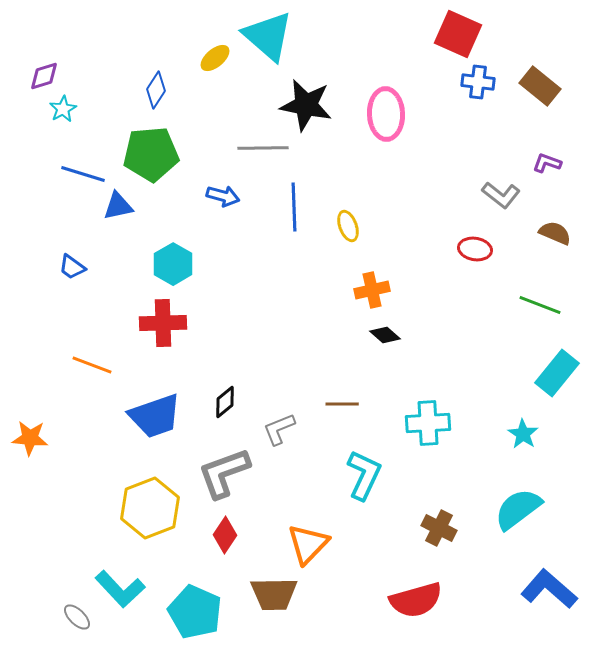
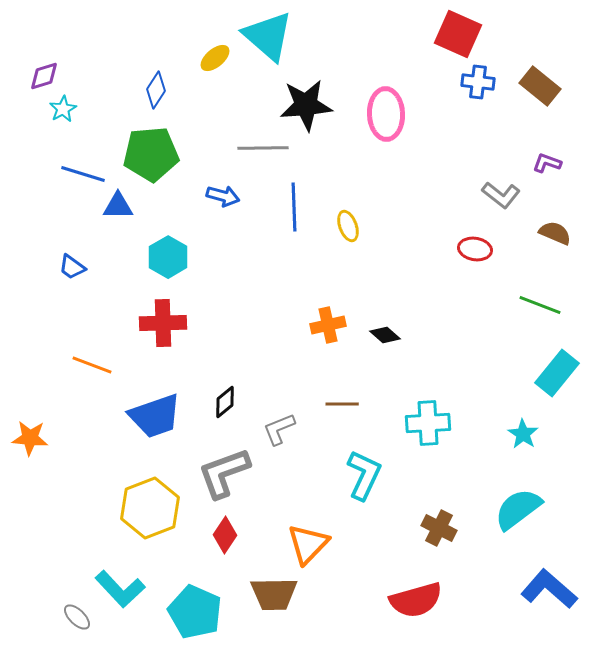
black star at (306, 105): rotated 16 degrees counterclockwise
blue triangle at (118, 206): rotated 12 degrees clockwise
cyan hexagon at (173, 264): moved 5 px left, 7 px up
orange cross at (372, 290): moved 44 px left, 35 px down
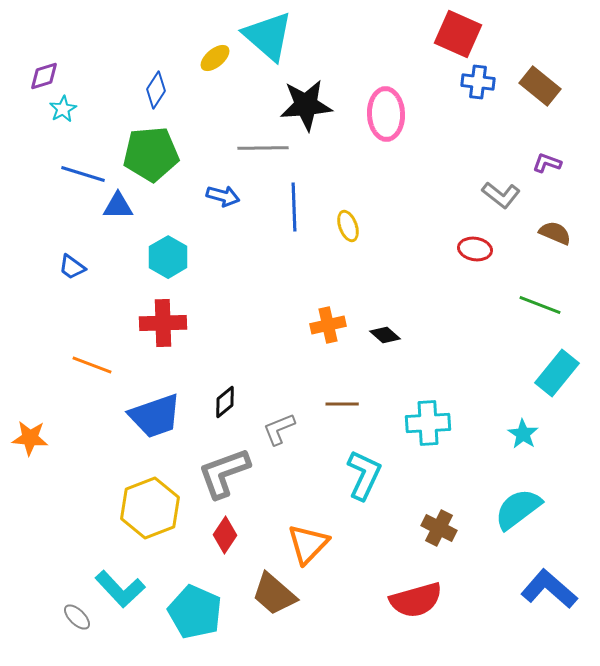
brown trapezoid at (274, 594): rotated 42 degrees clockwise
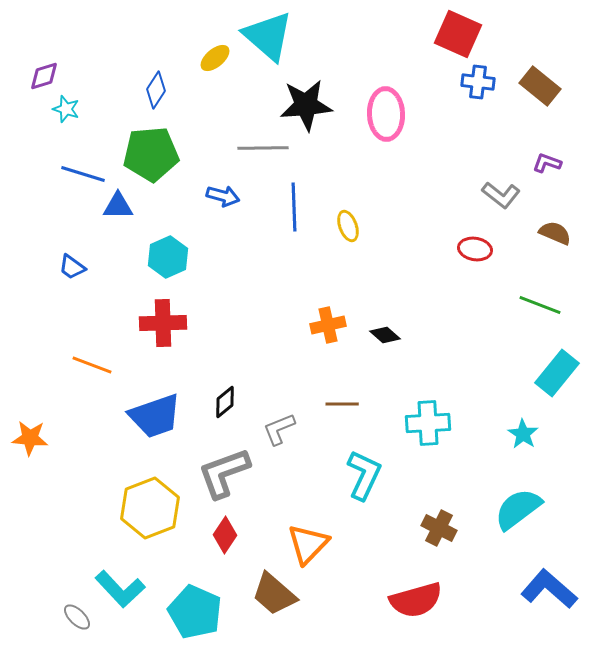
cyan star at (63, 109): moved 3 px right; rotated 24 degrees counterclockwise
cyan hexagon at (168, 257): rotated 6 degrees clockwise
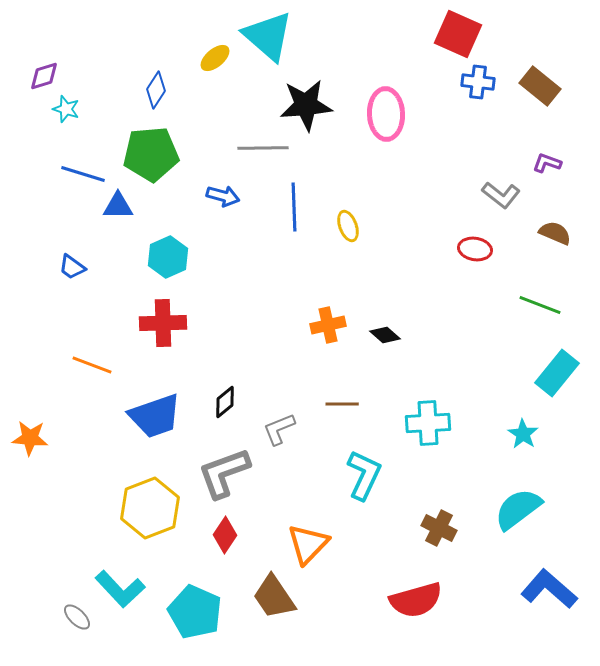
brown trapezoid at (274, 594): moved 3 px down; rotated 15 degrees clockwise
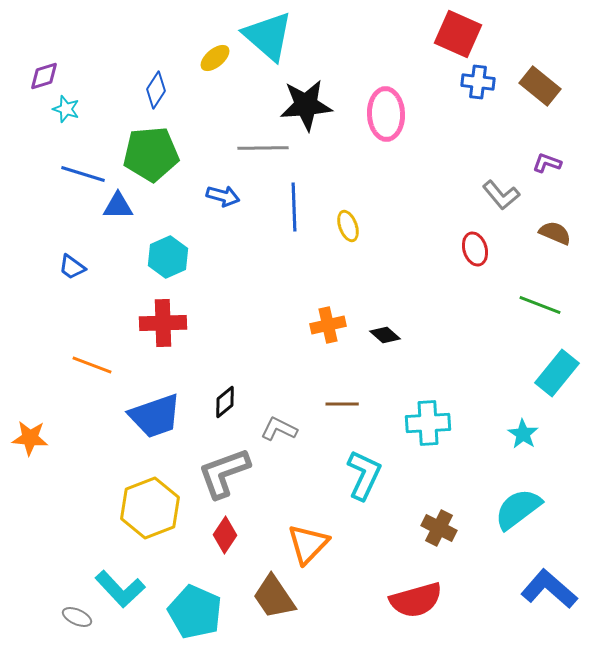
gray L-shape at (501, 195): rotated 12 degrees clockwise
red ellipse at (475, 249): rotated 64 degrees clockwise
gray L-shape at (279, 429): rotated 48 degrees clockwise
gray ellipse at (77, 617): rotated 20 degrees counterclockwise
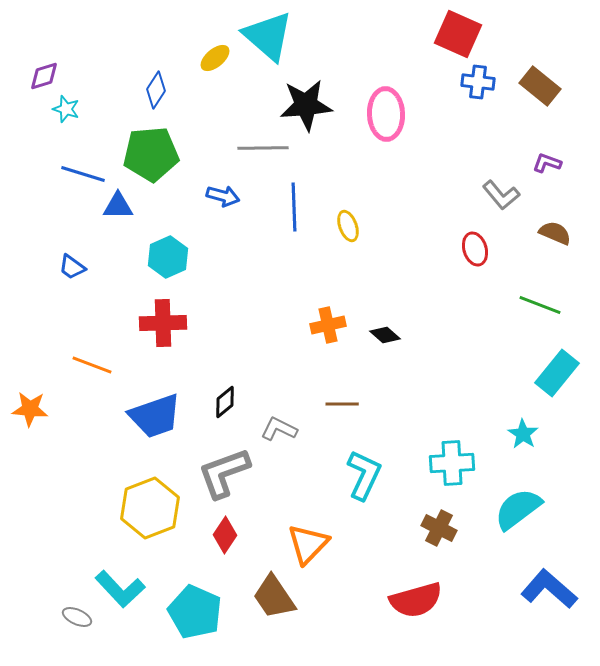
cyan cross at (428, 423): moved 24 px right, 40 px down
orange star at (30, 438): moved 29 px up
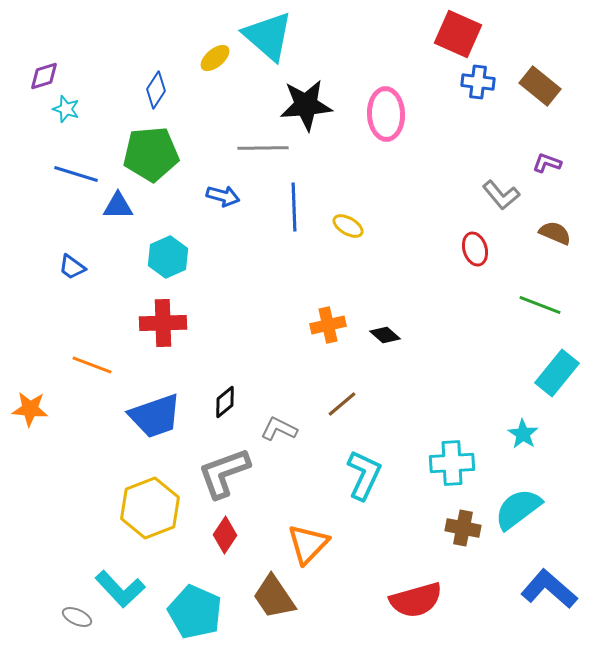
blue line at (83, 174): moved 7 px left
yellow ellipse at (348, 226): rotated 40 degrees counterclockwise
brown line at (342, 404): rotated 40 degrees counterclockwise
brown cross at (439, 528): moved 24 px right; rotated 16 degrees counterclockwise
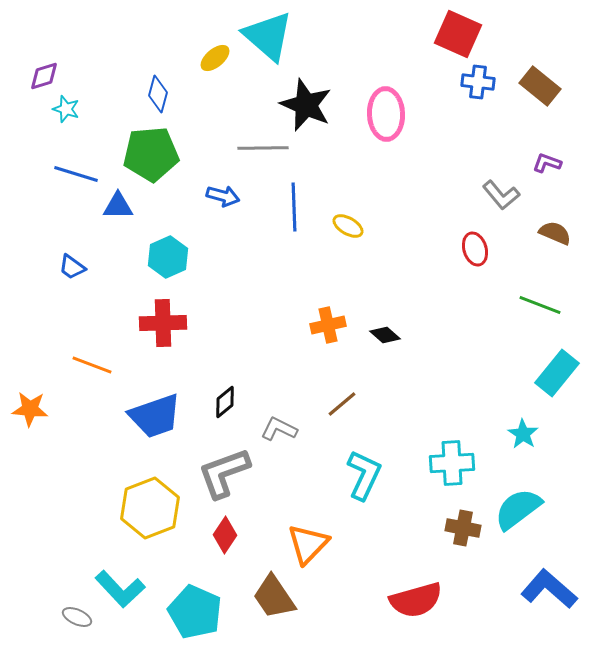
blue diamond at (156, 90): moved 2 px right, 4 px down; rotated 18 degrees counterclockwise
black star at (306, 105): rotated 28 degrees clockwise
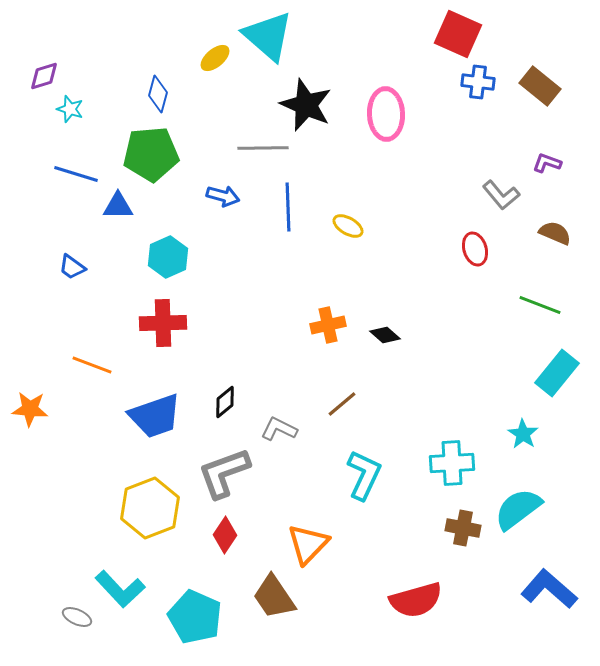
cyan star at (66, 109): moved 4 px right
blue line at (294, 207): moved 6 px left
cyan pentagon at (195, 612): moved 5 px down
